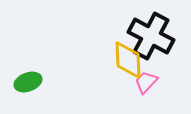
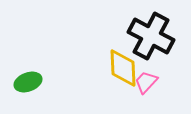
yellow diamond: moved 5 px left, 8 px down
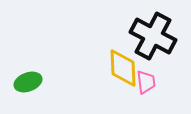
black cross: moved 2 px right
pink trapezoid: rotated 130 degrees clockwise
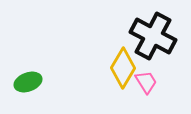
yellow diamond: rotated 33 degrees clockwise
pink trapezoid: rotated 25 degrees counterclockwise
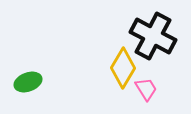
pink trapezoid: moved 7 px down
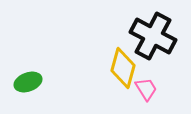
yellow diamond: rotated 15 degrees counterclockwise
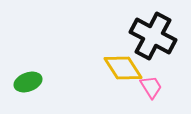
yellow diamond: rotated 48 degrees counterclockwise
pink trapezoid: moved 5 px right, 2 px up
